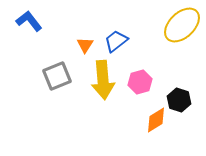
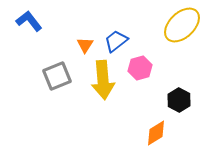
pink hexagon: moved 14 px up
black hexagon: rotated 10 degrees clockwise
orange diamond: moved 13 px down
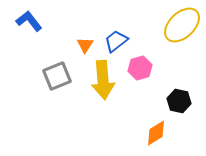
black hexagon: moved 1 px down; rotated 15 degrees counterclockwise
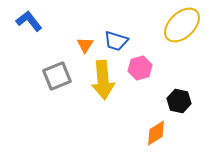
blue trapezoid: rotated 125 degrees counterclockwise
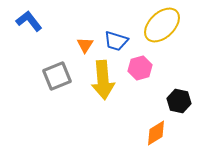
yellow ellipse: moved 20 px left
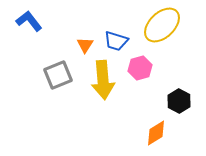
gray square: moved 1 px right, 1 px up
black hexagon: rotated 15 degrees clockwise
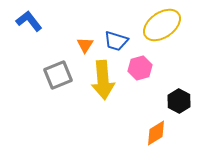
yellow ellipse: rotated 9 degrees clockwise
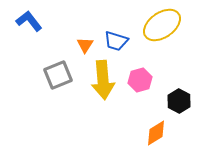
pink hexagon: moved 12 px down
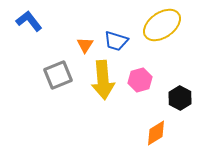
black hexagon: moved 1 px right, 3 px up
